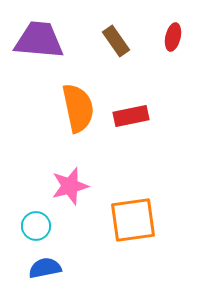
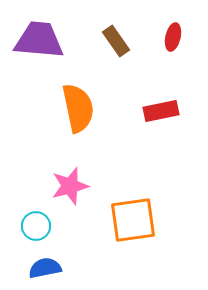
red rectangle: moved 30 px right, 5 px up
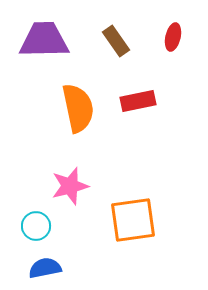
purple trapezoid: moved 5 px right; rotated 6 degrees counterclockwise
red rectangle: moved 23 px left, 10 px up
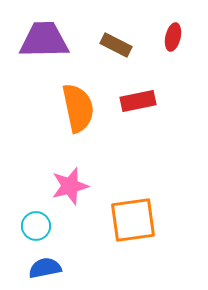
brown rectangle: moved 4 px down; rotated 28 degrees counterclockwise
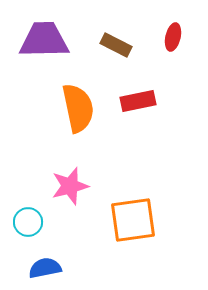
cyan circle: moved 8 px left, 4 px up
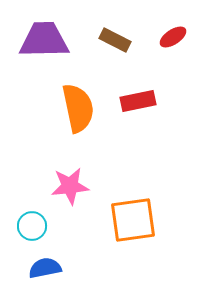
red ellipse: rotated 44 degrees clockwise
brown rectangle: moved 1 px left, 5 px up
pink star: rotated 9 degrees clockwise
cyan circle: moved 4 px right, 4 px down
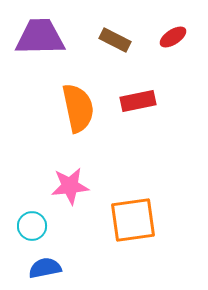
purple trapezoid: moved 4 px left, 3 px up
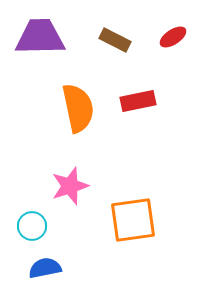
pink star: rotated 12 degrees counterclockwise
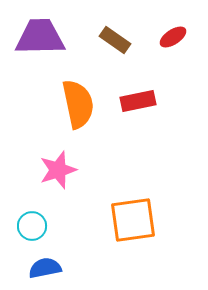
brown rectangle: rotated 8 degrees clockwise
orange semicircle: moved 4 px up
pink star: moved 12 px left, 16 px up
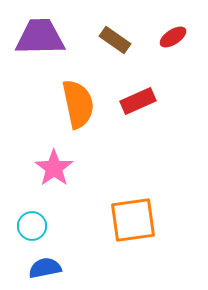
red rectangle: rotated 12 degrees counterclockwise
pink star: moved 4 px left, 2 px up; rotated 18 degrees counterclockwise
